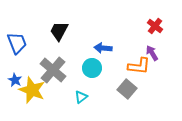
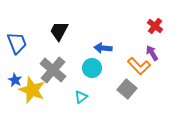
orange L-shape: rotated 40 degrees clockwise
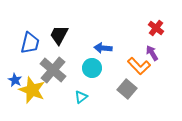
red cross: moved 1 px right, 2 px down
black trapezoid: moved 4 px down
blue trapezoid: moved 13 px right; rotated 35 degrees clockwise
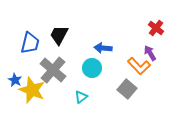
purple arrow: moved 2 px left
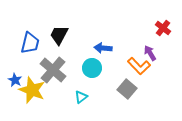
red cross: moved 7 px right
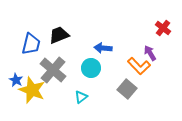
black trapezoid: rotated 40 degrees clockwise
blue trapezoid: moved 1 px right, 1 px down
cyan circle: moved 1 px left
blue star: moved 1 px right
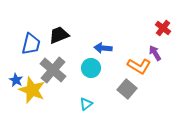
purple arrow: moved 5 px right
orange L-shape: rotated 15 degrees counterclockwise
cyan triangle: moved 5 px right, 7 px down
